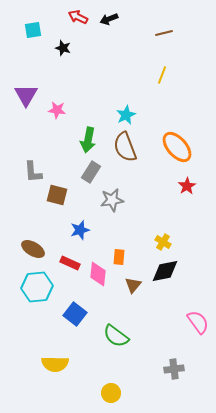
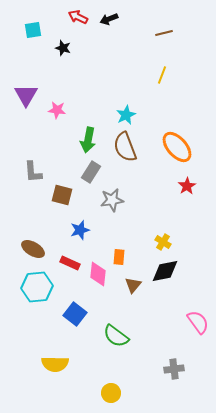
brown square: moved 5 px right
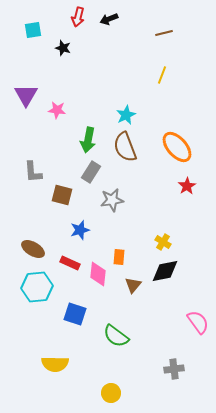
red arrow: rotated 102 degrees counterclockwise
blue square: rotated 20 degrees counterclockwise
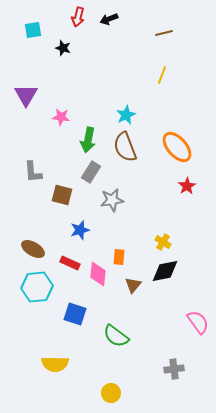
pink star: moved 4 px right, 7 px down
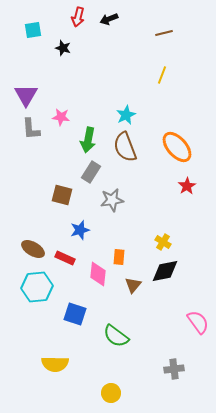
gray L-shape: moved 2 px left, 43 px up
red rectangle: moved 5 px left, 5 px up
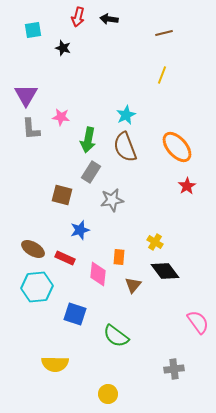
black arrow: rotated 30 degrees clockwise
yellow cross: moved 8 px left
black diamond: rotated 64 degrees clockwise
yellow circle: moved 3 px left, 1 px down
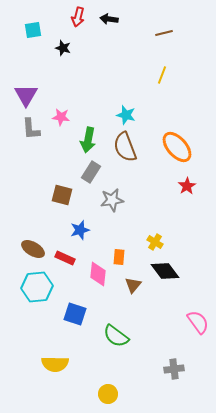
cyan star: rotated 30 degrees counterclockwise
